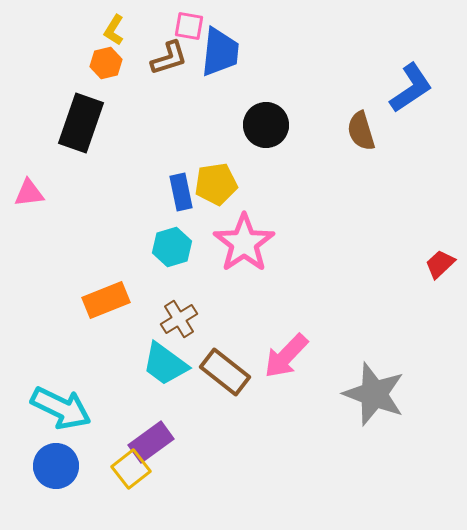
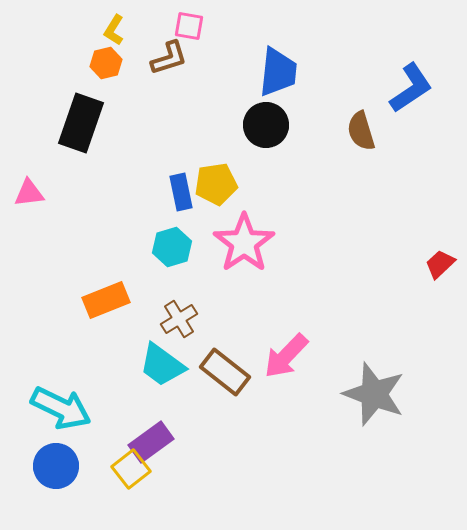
blue trapezoid: moved 58 px right, 20 px down
cyan trapezoid: moved 3 px left, 1 px down
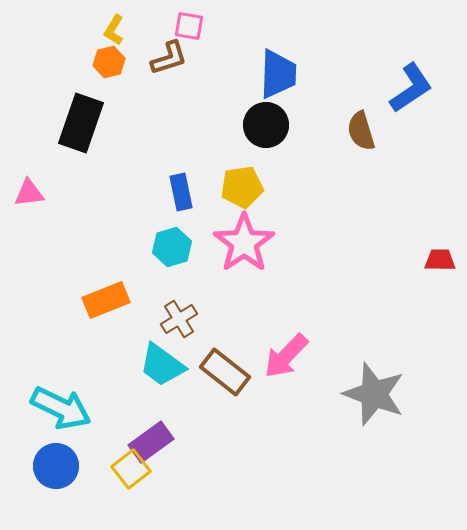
orange hexagon: moved 3 px right, 1 px up
blue trapezoid: moved 2 px down; rotated 4 degrees counterclockwise
yellow pentagon: moved 26 px right, 3 px down
red trapezoid: moved 4 px up; rotated 44 degrees clockwise
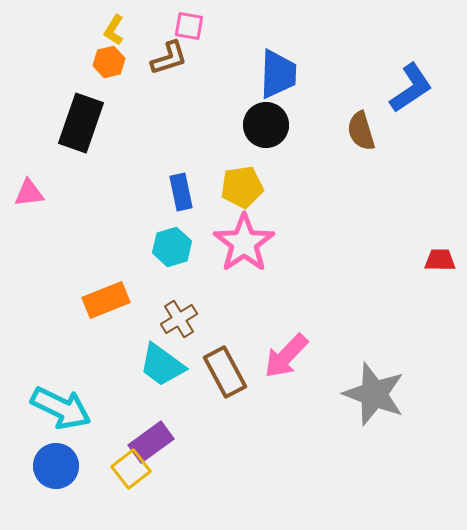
brown rectangle: rotated 24 degrees clockwise
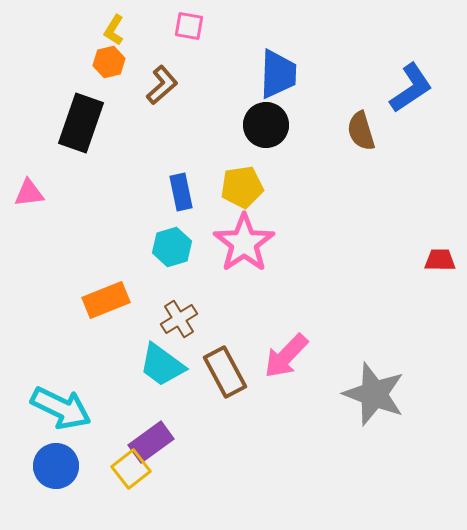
brown L-shape: moved 7 px left, 27 px down; rotated 24 degrees counterclockwise
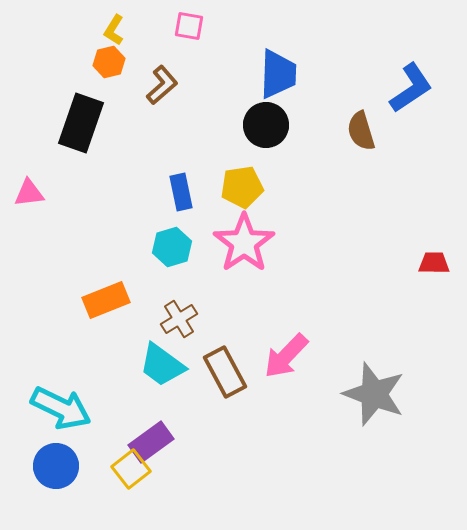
red trapezoid: moved 6 px left, 3 px down
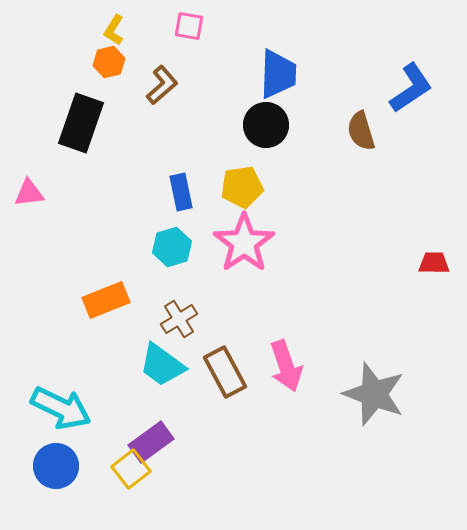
pink arrow: moved 10 px down; rotated 63 degrees counterclockwise
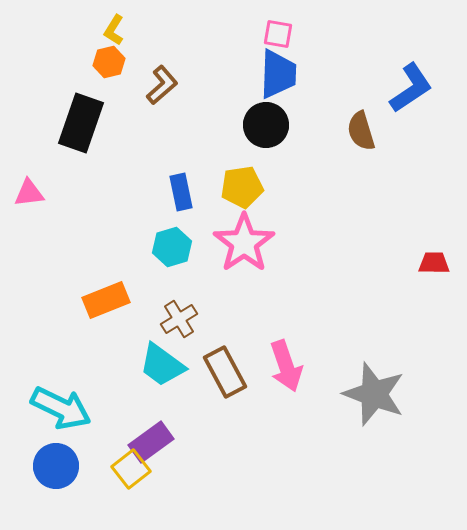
pink square: moved 89 px right, 8 px down
